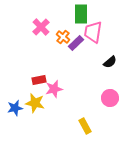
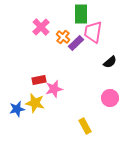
blue star: moved 2 px right, 1 px down
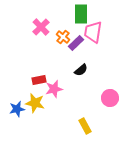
black semicircle: moved 29 px left, 8 px down
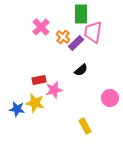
pink star: moved 1 px down
blue star: rotated 21 degrees clockwise
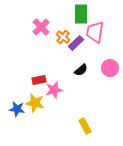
pink trapezoid: moved 2 px right
pink circle: moved 30 px up
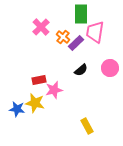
yellow rectangle: moved 2 px right
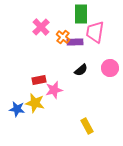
purple rectangle: moved 1 px left, 1 px up; rotated 42 degrees clockwise
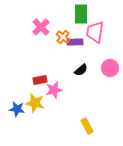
red rectangle: moved 1 px right
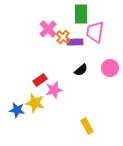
pink cross: moved 7 px right, 2 px down
red rectangle: rotated 24 degrees counterclockwise
blue star: moved 1 px down
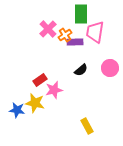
orange cross: moved 2 px right, 2 px up; rotated 16 degrees clockwise
